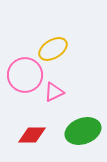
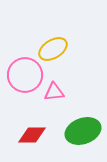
pink triangle: rotated 20 degrees clockwise
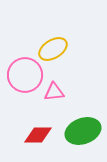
red diamond: moved 6 px right
